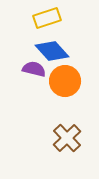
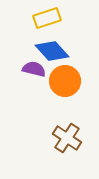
brown cross: rotated 12 degrees counterclockwise
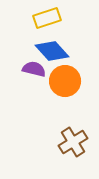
brown cross: moved 6 px right, 4 px down; rotated 24 degrees clockwise
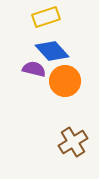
yellow rectangle: moved 1 px left, 1 px up
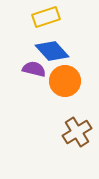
brown cross: moved 4 px right, 10 px up
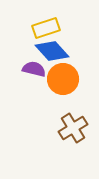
yellow rectangle: moved 11 px down
orange circle: moved 2 px left, 2 px up
brown cross: moved 4 px left, 4 px up
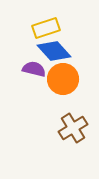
blue diamond: moved 2 px right
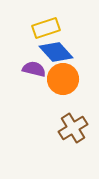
blue diamond: moved 2 px right, 1 px down
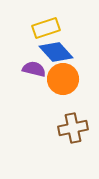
brown cross: rotated 20 degrees clockwise
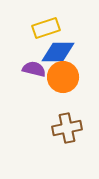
blue diamond: moved 2 px right; rotated 48 degrees counterclockwise
orange circle: moved 2 px up
brown cross: moved 6 px left
